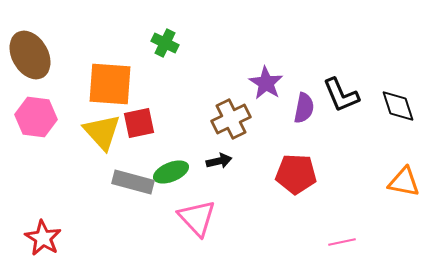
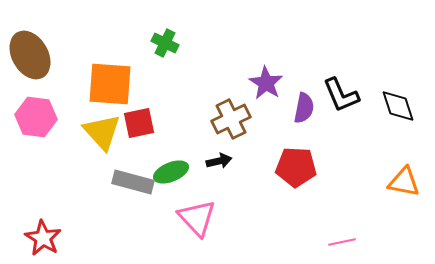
red pentagon: moved 7 px up
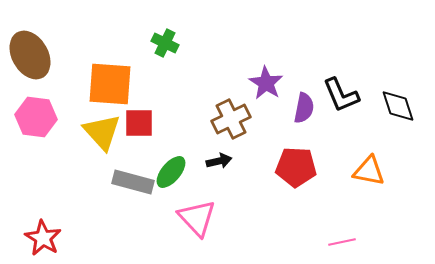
red square: rotated 12 degrees clockwise
green ellipse: rotated 28 degrees counterclockwise
orange triangle: moved 35 px left, 11 px up
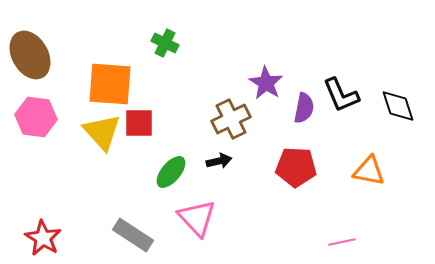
gray rectangle: moved 53 px down; rotated 18 degrees clockwise
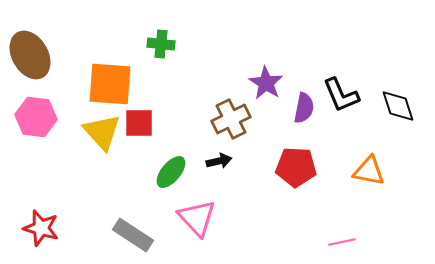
green cross: moved 4 px left, 1 px down; rotated 20 degrees counterclockwise
red star: moved 2 px left, 10 px up; rotated 15 degrees counterclockwise
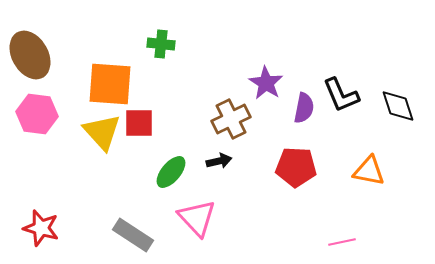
pink hexagon: moved 1 px right, 3 px up
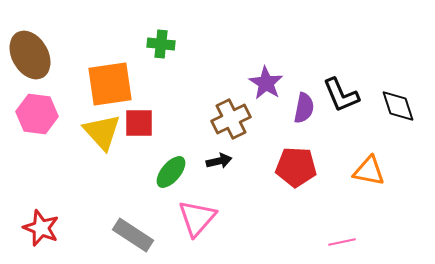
orange square: rotated 12 degrees counterclockwise
pink triangle: rotated 24 degrees clockwise
red star: rotated 6 degrees clockwise
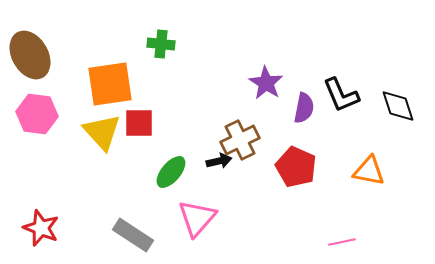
brown cross: moved 9 px right, 21 px down
red pentagon: rotated 21 degrees clockwise
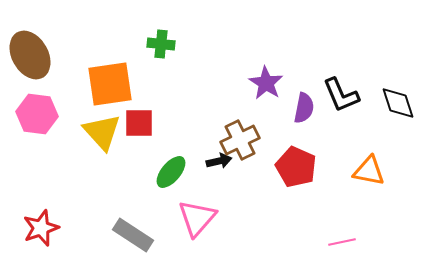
black diamond: moved 3 px up
red star: rotated 30 degrees clockwise
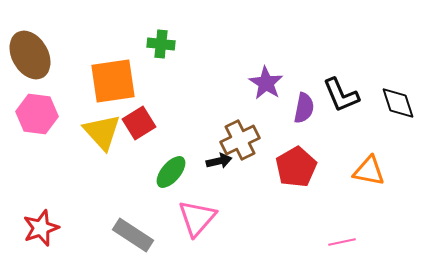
orange square: moved 3 px right, 3 px up
red square: rotated 32 degrees counterclockwise
red pentagon: rotated 18 degrees clockwise
